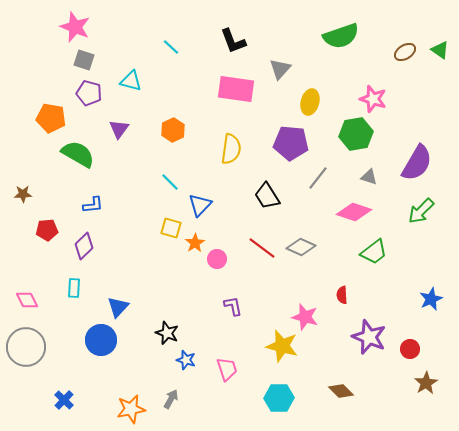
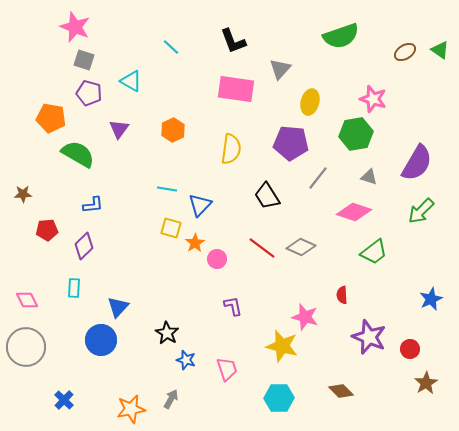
cyan triangle at (131, 81): rotated 15 degrees clockwise
cyan line at (170, 182): moved 3 px left, 7 px down; rotated 36 degrees counterclockwise
black star at (167, 333): rotated 10 degrees clockwise
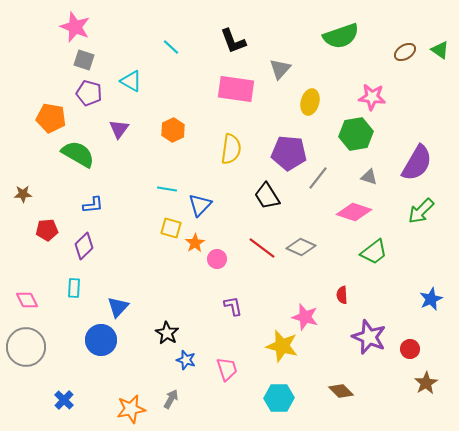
pink star at (373, 99): moved 1 px left, 2 px up; rotated 12 degrees counterclockwise
purple pentagon at (291, 143): moved 2 px left, 10 px down
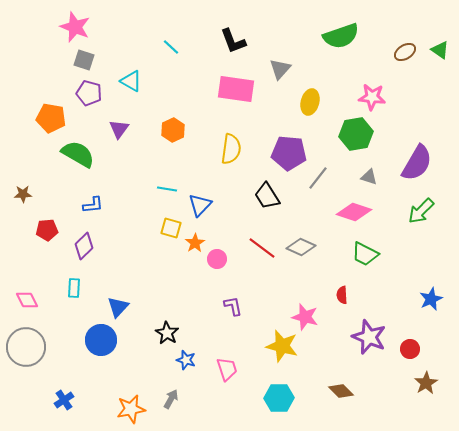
green trapezoid at (374, 252): moved 9 px left, 2 px down; rotated 64 degrees clockwise
blue cross at (64, 400): rotated 12 degrees clockwise
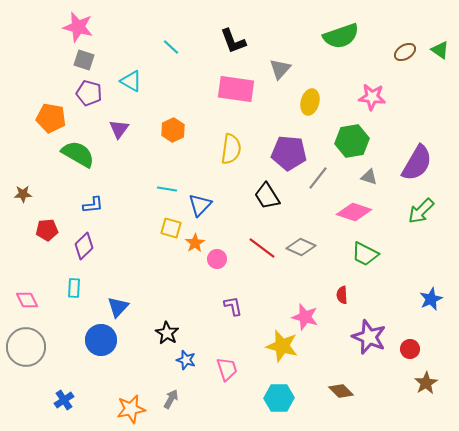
pink star at (75, 27): moved 3 px right; rotated 8 degrees counterclockwise
green hexagon at (356, 134): moved 4 px left, 7 px down
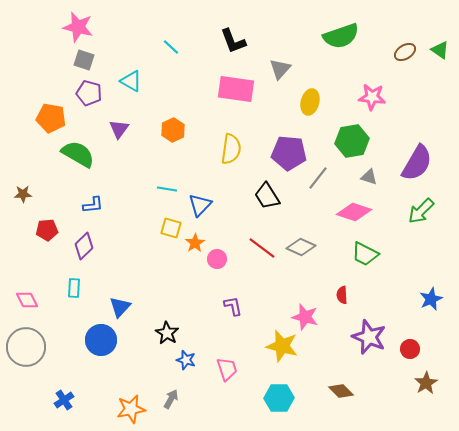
blue triangle at (118, 307): moved 2 px right
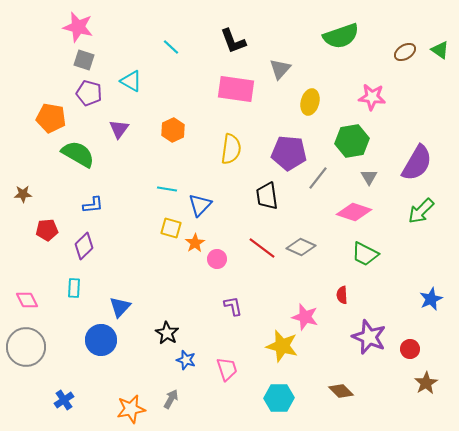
gray triangle at (369, 177): rotated 42 degrees clockwise
black trapezoid at (267, 196): rotated 24 degrees clockwise
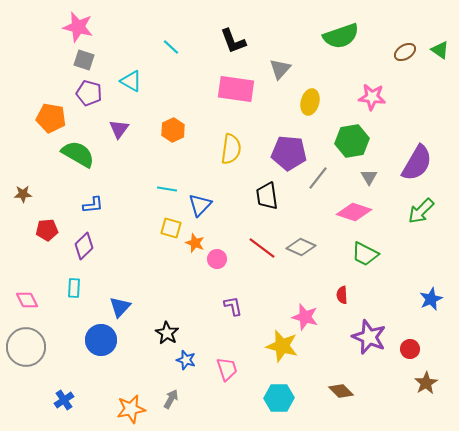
orange star at (195, 243): rotated 18 degrees counterclockwise
